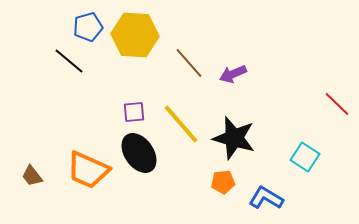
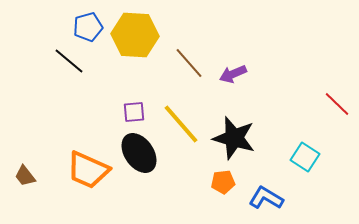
brown trapezoid: moved 7 px left
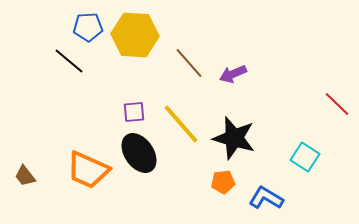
blue pentagon: rotated 12 degrees clockwise
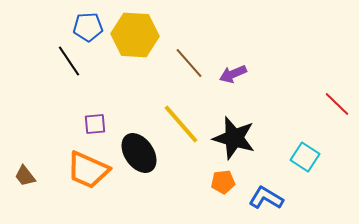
black line: rotated 16 degrees clockwise
purple square: moved 39 px left, 12 px down
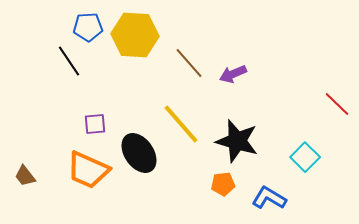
black star: moved 3 px right, 3 px down
cyan square: rotated 12 degrees clockwise
orange pentagon: moved 2 px down
blue L-shape: moved 3 px right
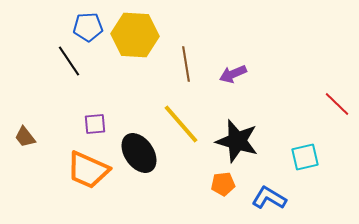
brown line: moved 3 px left, 1 px down; rotated 32 degrees clockwise
cyan square: rotated 32 degrees clockwise
brown trapezoid: moved 39 px up
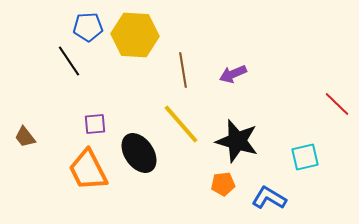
brown line: moved 3 px left, 6 px down
orange trapezoid: rotated 39 degrees clockwise
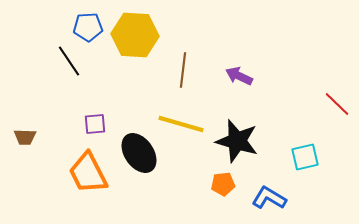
brown line: rotated 16 degrees clockwise
purple arrow: moved 6 px right, 2 px down; rotated 48 degrees clockwise
yellow line: rotated 33 degrees counterclockwise
brown trapezoid: rotated 50 degrees counterclockwise
orange trapezoid: moved 3 px down
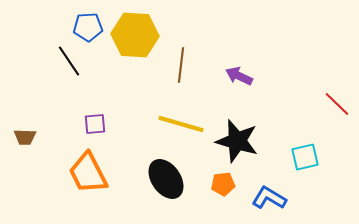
brown line: moved 2 px left, 5 px up
black ellipse: moved 27 px right, 26 px down
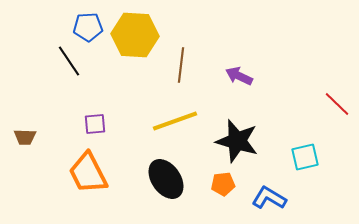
yellow line: moved 6 px left, 3 px up; rotated 36 degrees counterclockwise
